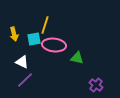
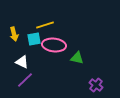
yellow line: rotated 54 degrees clockwise
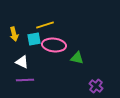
purple line: rotated 42 degrees clockwise
purple cross: moved 1 px down
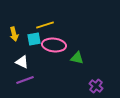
purple line: rotated 18 degrees counterclockwise
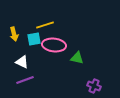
purple cross: moved 2 px left; rotated 16 degrees counterclockwise
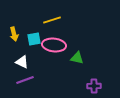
yellow line: moved 7 px right, 5 px up
purple cross: rotated 24 degrees counterclockwise
